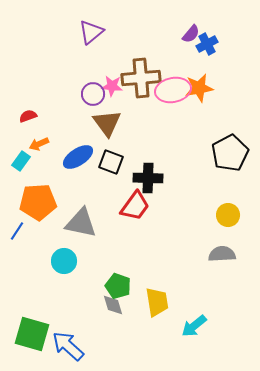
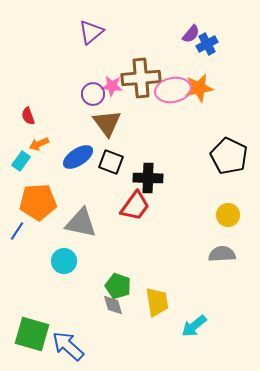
red semicircle: rotated 90 degrees counterclockwise
black pentagon: moved 1 px left, 3 px down; rotated 18 degrees counterclockwise
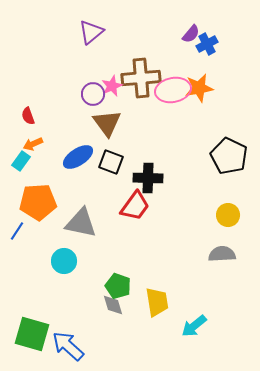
pink star: rotated 30 degrees counterclockwise
orange arrow: moved 6 px left
